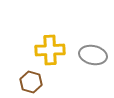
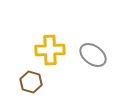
gray ellipse: rotated 24 degrees clockwise
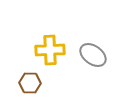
brown hexagon: moved 1 px left, 1 px down; rotated 15 degrees counterclockwise
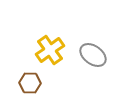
yellow cross: rotated 32 degrees counterclockwise
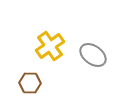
yellow cross: moved 4 px up
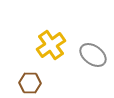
yellow cross: moved 1 px right, 1 px up
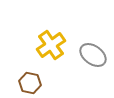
brown hexagon: rotated 10 degrees clockwise
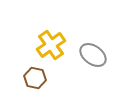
brown hexagon: moved 5 px right, 5 px up
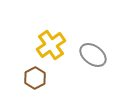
brown hexagon: rotated 20 degrees clockwise
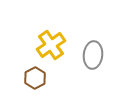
gray ellipse: rotated 60 degrees clockwise
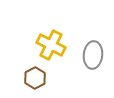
yellow cross: rotated 28 degrees counterclockwise
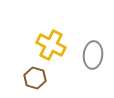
brown hexagon: rotated 15 degrees counterclockwise
